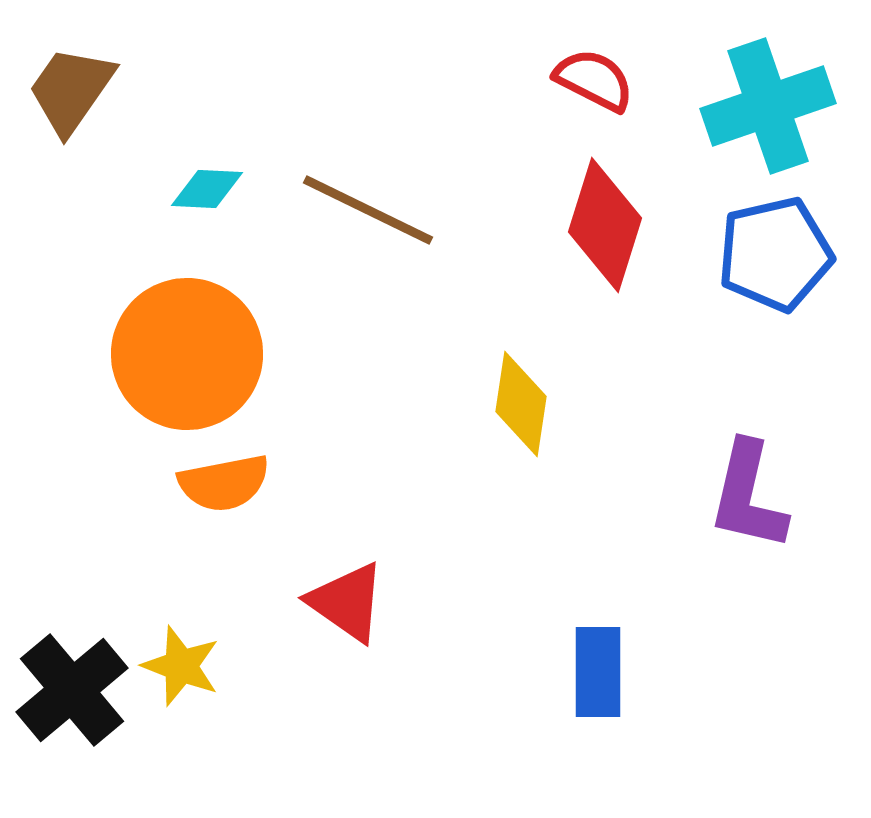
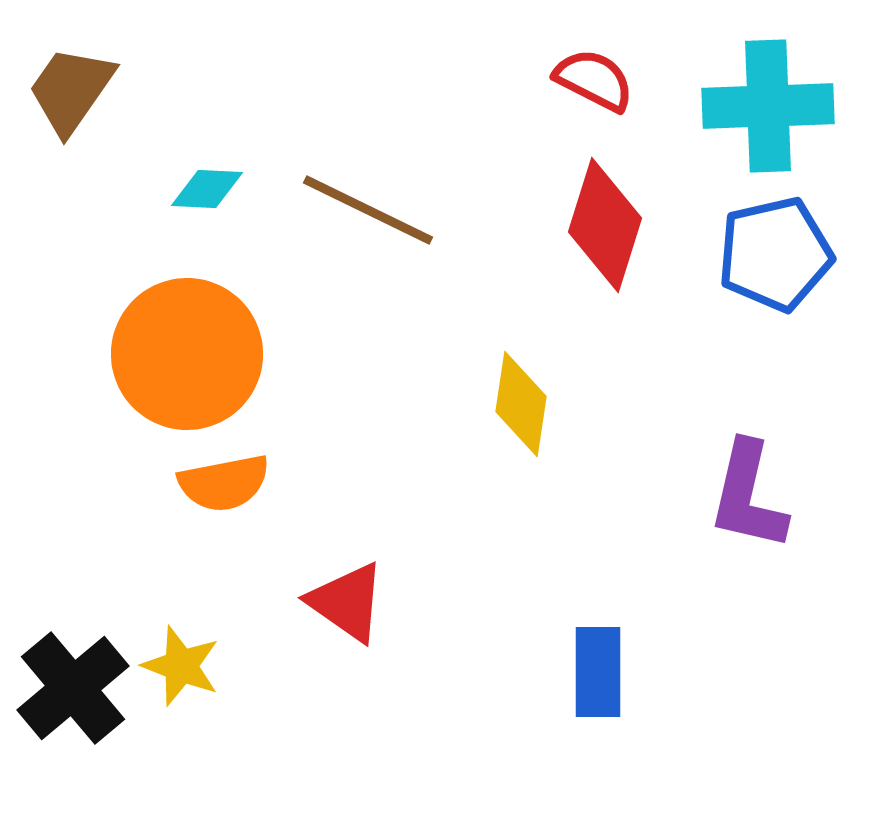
cyan cross: rotated 17 degrees clockwise
black cross: moved 1 px right, 2 px up
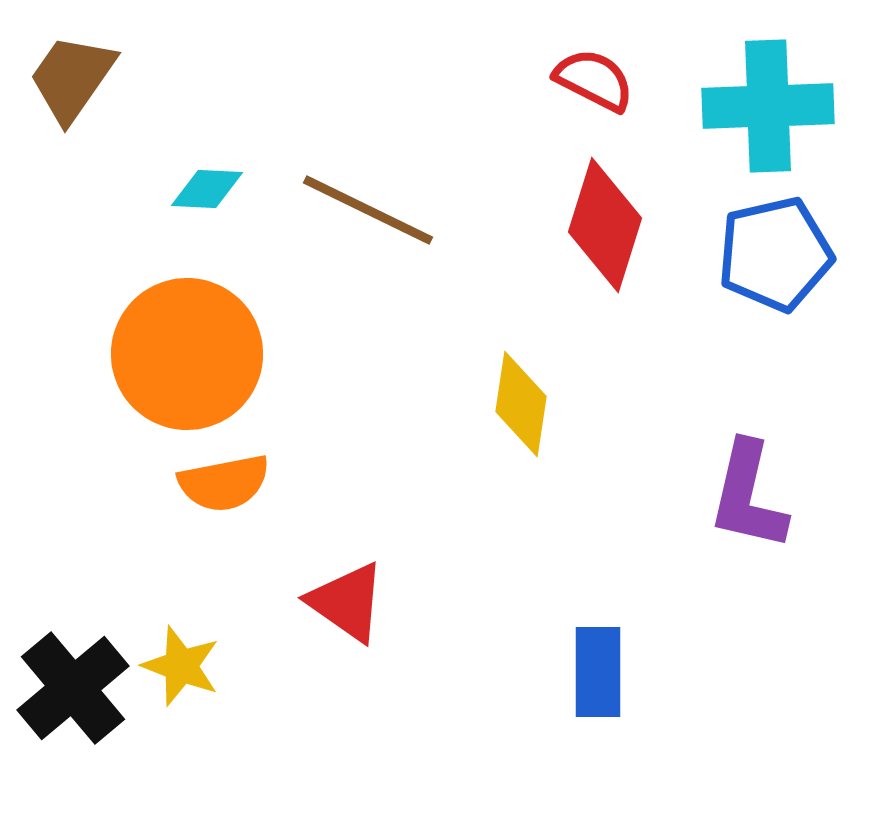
brown trapezoid: moved 1 px right, 12 px up
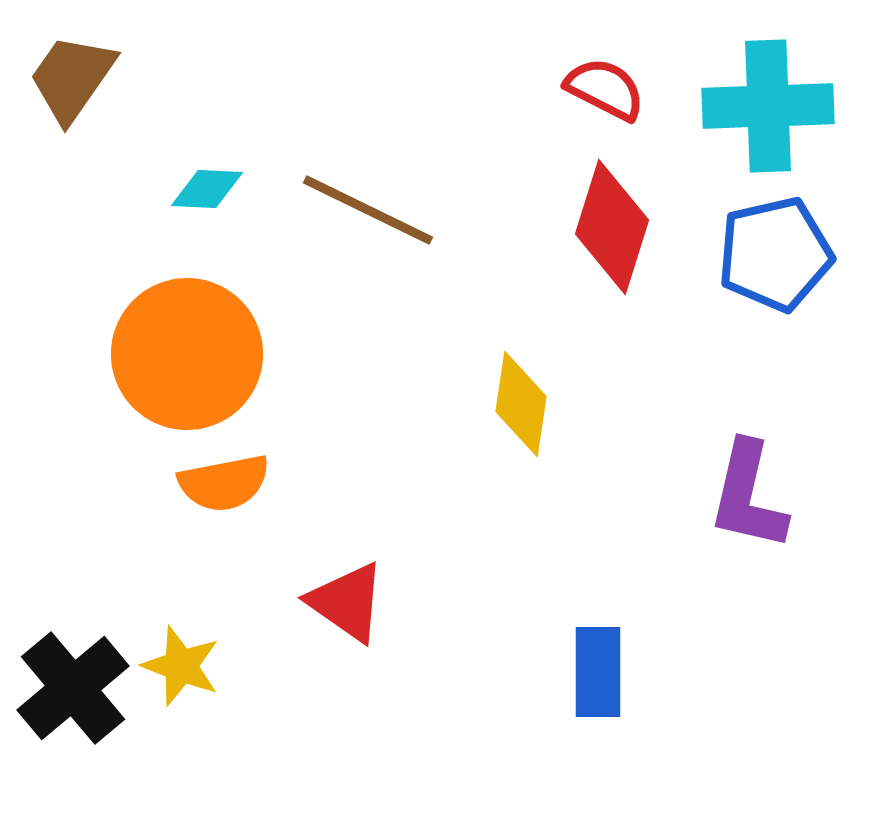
red semicircle: moved 11 px right, 9 px down
red diamond: moved 7 px right, 2 px down
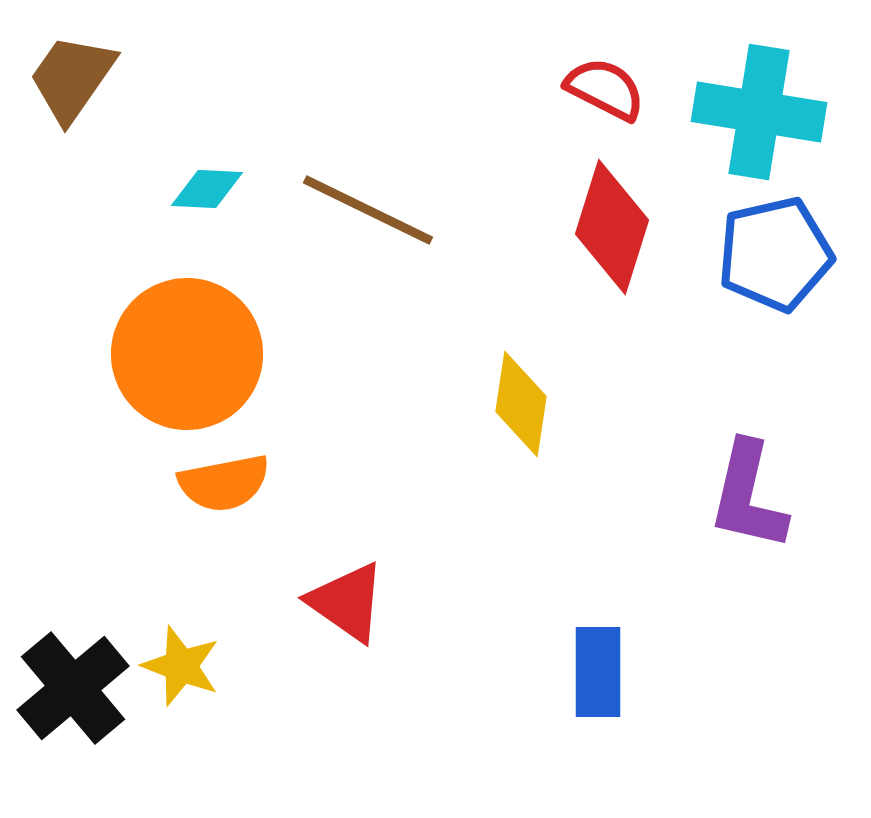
cyan cross: moved 9 px left, 6 px down; rotated 11 degrees clockwise
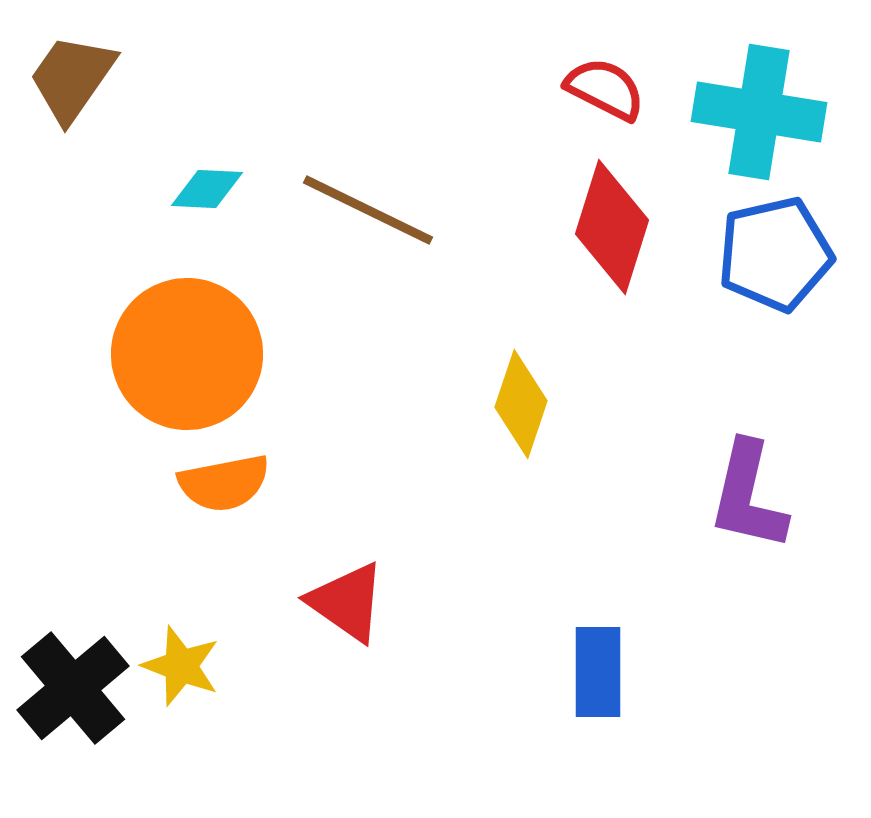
yellow diamond: rotated 10 degrees clockwise
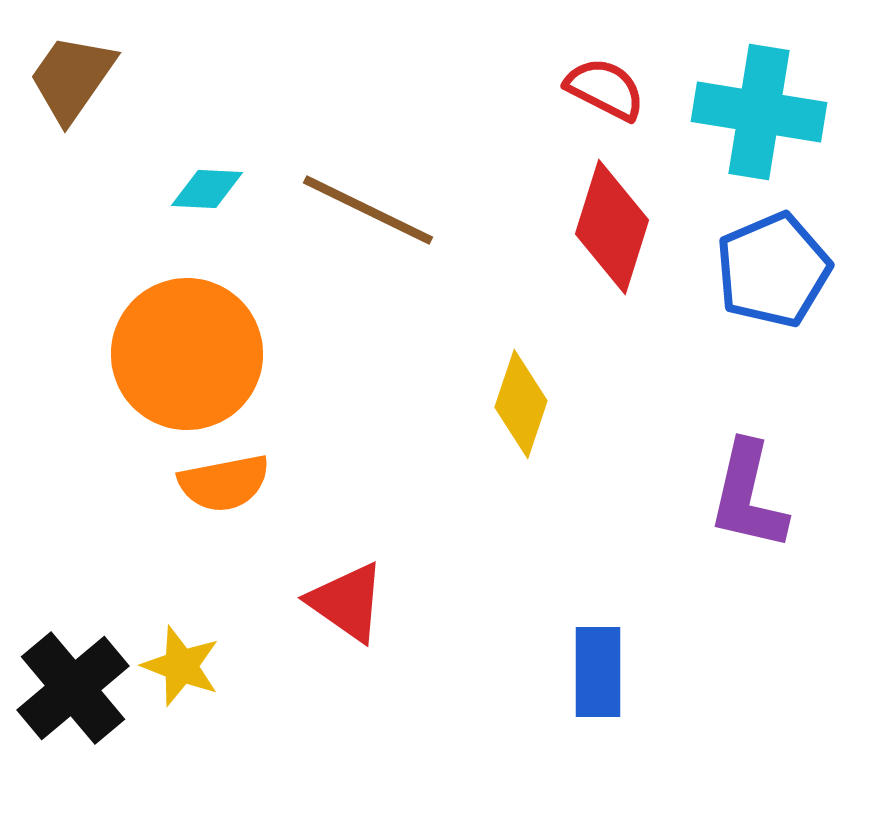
blue pentagon: moved 2 px left, 16 px down; rotated 10 degrees counterclockwise
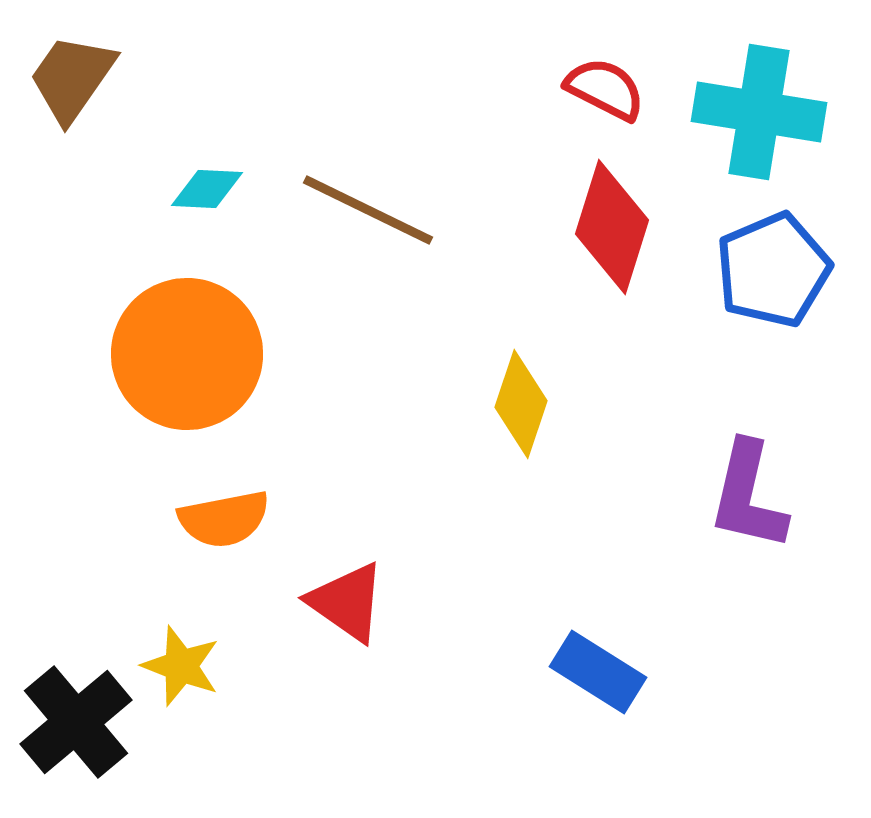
orange semicircle: moved 36 px down
blue rectangle: rotated 58 degrees counterclockwise
black cross: moved 3 px right, 34 px down
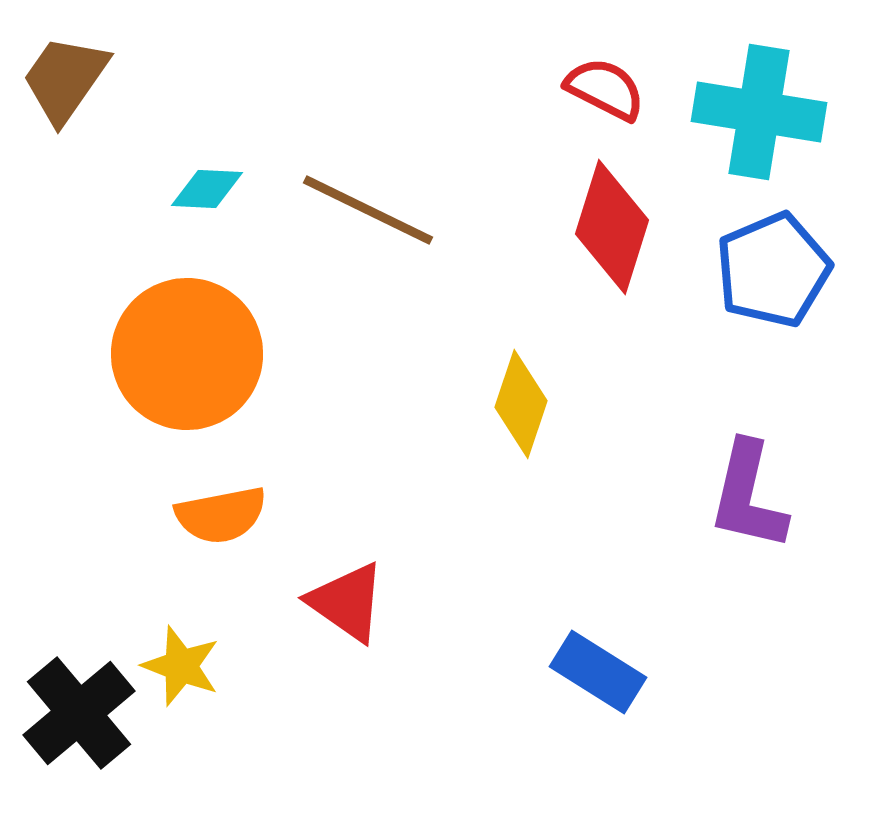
brown trapezoid: moved 7 px left, 1 px down
orange semicircle: moved 3 px left, 4 px up
black cross: moved 3 px right, 9 px up
